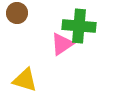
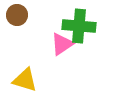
brown circle: moved 2 px down
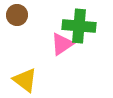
yellow triangle: rotated 20 degrees clockwise
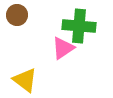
pink triangle: moved 1 px right, 4 px down
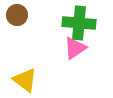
green cross: moved 3 px up
pink triangle: moved 12 px right
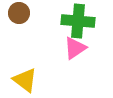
brown circle: moved 2 px right, 2 px up
green cross: moved 1 px left, 2 px up
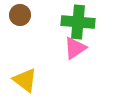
brown circle: moved 1 px right, 2 px down
green cross: moved 1 px down
